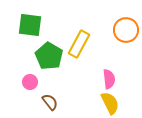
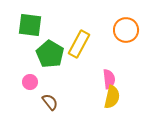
green pentagon: moved 1 px right, 2 px up
yellow semicircle: moved 2 px right, 6 px up; rotated 40 degrees clockwise
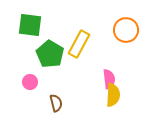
yellow semicircle: moved 1 px right, 2 px up; rotated 10 degrees counterclockwise
brown semicircle: moved 6 px right, 1 px down; rotated 24 degrees clockwise
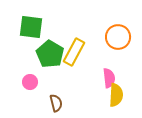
green square: moved 1 px right, 2 px down
orange circle: moved 8 px left, 7 px down
yellow rectangle: moved 5 px left, 8 px down
pink semicircle: moved 1 px up
yellow semicircle: moved 3 px right
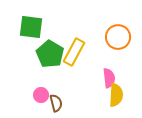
pink circle: moved 11 px right, 13 px down
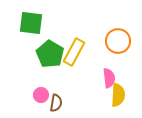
green square: moved 4 px up
orange circle: moved 4 px down
yellow semicircle: moved 2 px right
brown semicircle: rotated 24 degrees clockwise
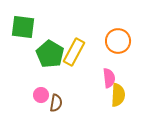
green square: moved 8 px left, 4 px down
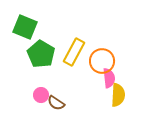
green square: moved 2 px right; rotated 15 degrees clockwise
orange circle: moved 16 px left, 20 px down
green pentagon: moved 9 px left
brown semicircle: rotated 114 degrees clockwise
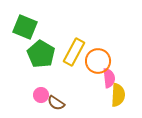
orange circle: moved 4 px left
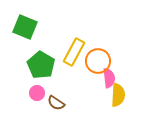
green pentagon: moved 11 px down
pink circle: moved 4 px left, 2 px up
